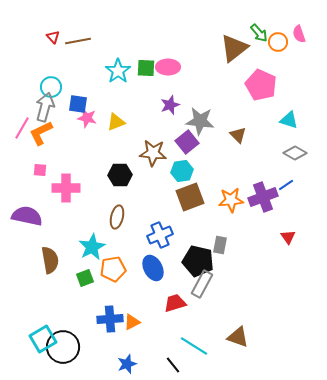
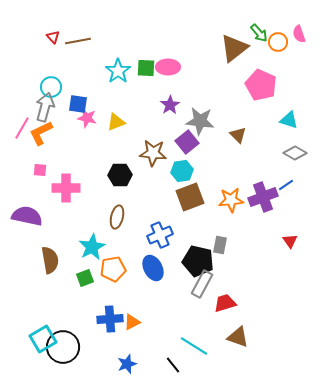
purple star at (170, 105): rotated 12 degrees counterclockwise
red triangle at (288, 237): moved 2 px right, 4 px down
red trapezoid at (175, 303): moved 50 px right
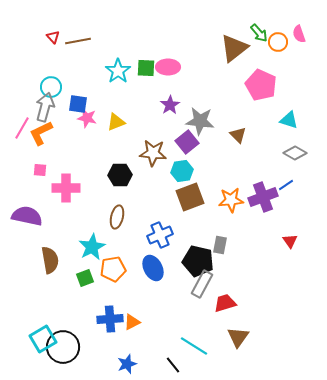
brown triangle at (238, 337): rotated 45 degrees clockwise
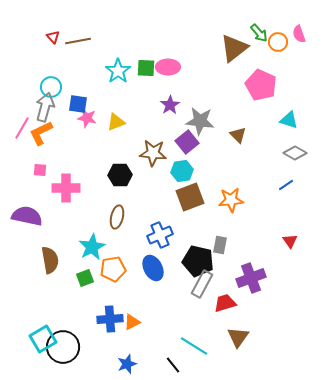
purple cross at (263, 197): moved 12 px left, 81 px down
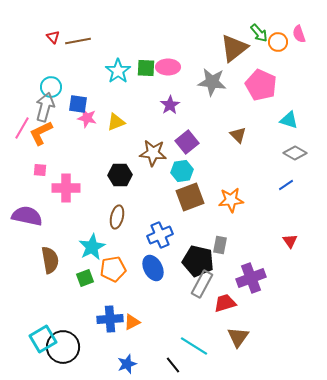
gray star at (200, 121): moved 12 px right, 39 px up
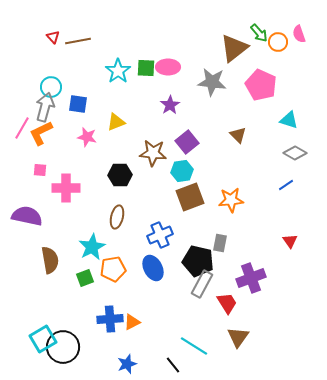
pink star at (87, 118): moved 19 px down
gray rectangle at (220, 245): moved 2 px up
red trapezoid at (225, 303): moved 2 px right; rotated 75 degrees clockwise
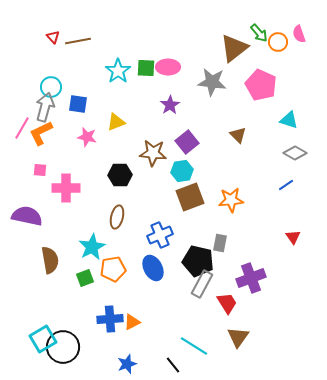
red triangle at (290, 241): moved 3 px right, 4 px up
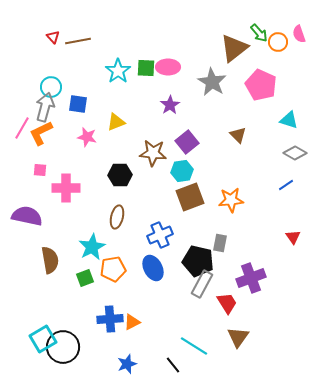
gray star at (212, 82): rotated 24 degrees clockwise
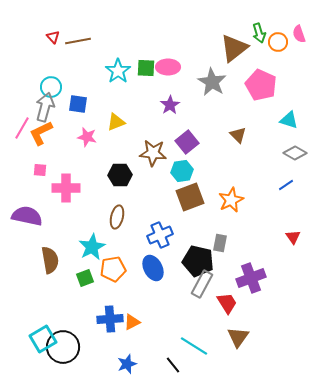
green arrow at (259, 33): rotated 24 degrees clockwise
orange star at (231, 200): rotated 20 degrees counterclockwise
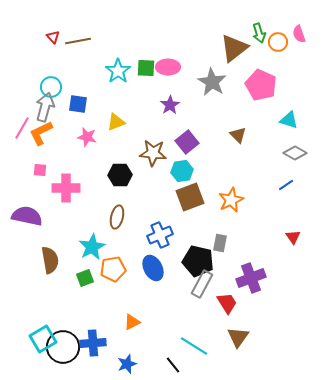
blue cross at (110, 319): moved 17 px left, 24 px down
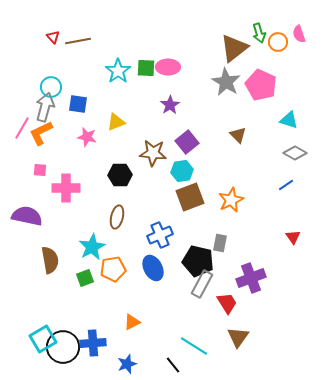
gray star at (212, 82): moved 14 px right
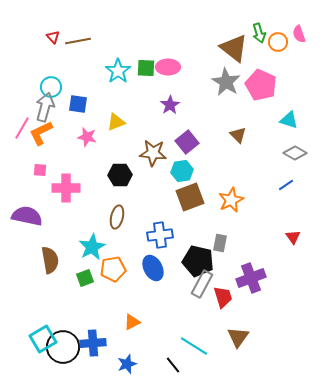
brown triangle at (234, 48): rotated 44 degrees counterclockwise
blue cross at (160, 235): rotated 15 degrees clockwise
red trapezoid at (227, 303): moved 4 px left, 6 px up; rotated 15 degrees clockwise
